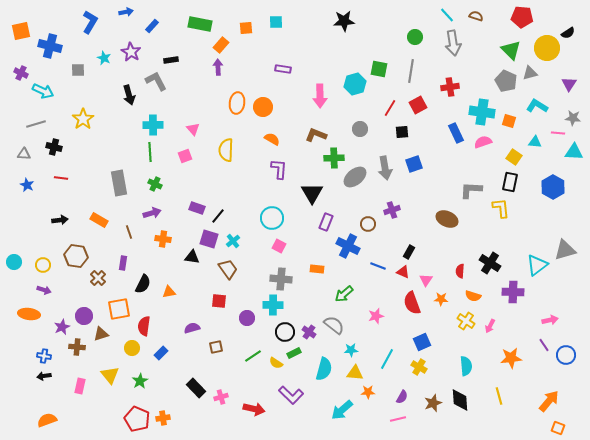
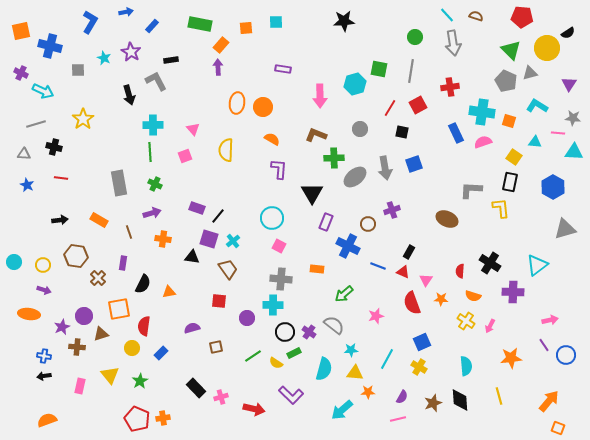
black square at (402, 132): rotated 16 degrees clockwise
gray triangle at (565, 250): moved 21 px up
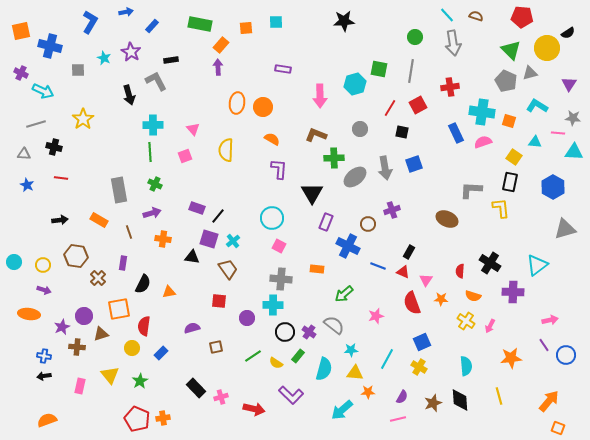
gray rectangle at (119, 183): moved 7 px down
green rectangle at (294, 353): moved 4 px right, 3 px down; rotated 24 degrees counterclockwise
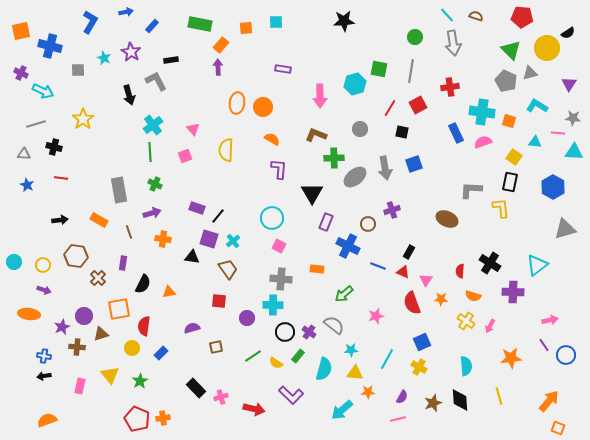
cyan cross at (153, 125): rotated 36 degrees counterclockwise
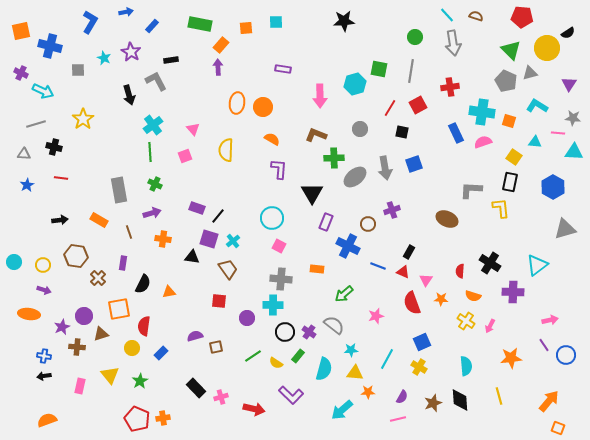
blue star at (27, 185): rotated 16 degrees clockwise
purple semicircle at (192, 328): moved 3 px right, 8 px down
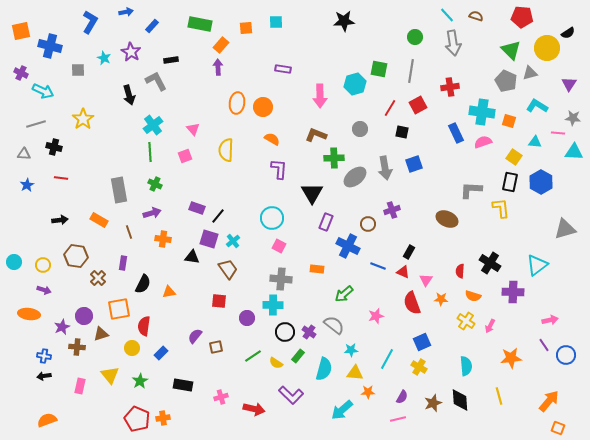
blue hexagon at (553, 187): moved 12 px left, 5 px up
purple semicircle at (195, 336): rotated 35 degrees counterclockwise
black rectangle at (196, 388): moved 13 px left, 3 px up; rotated 36 degrees counterclockwise
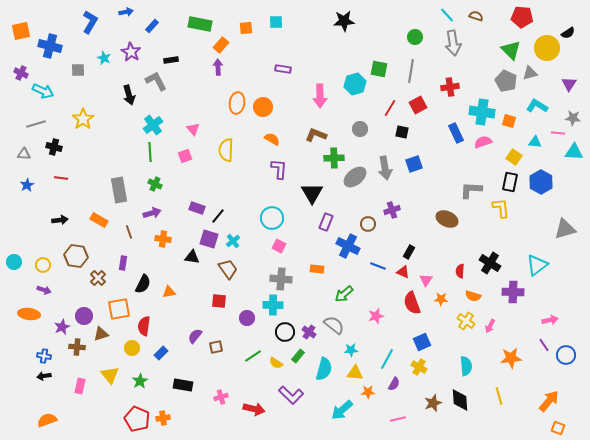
purple semicircle at (402, 397): moved 8 px left, 13 px up
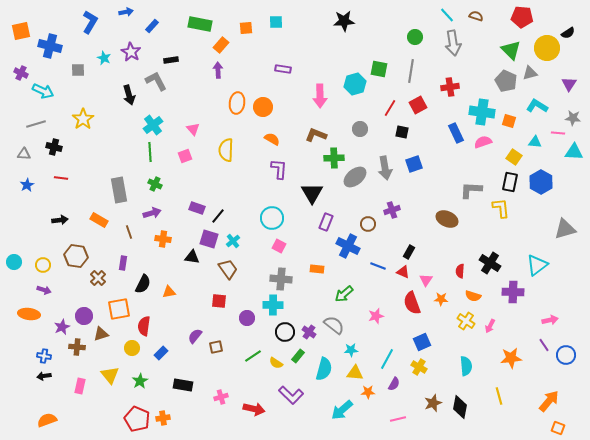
purple arrow at (218, 67): moved 3 px down
black diamond at (460, 400): moved 7 px down; rotated 15 degrees clockwise
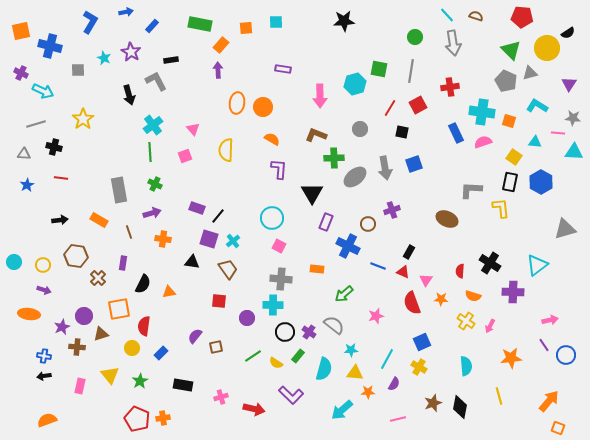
black triangle at (192, 257): moved 5 px down
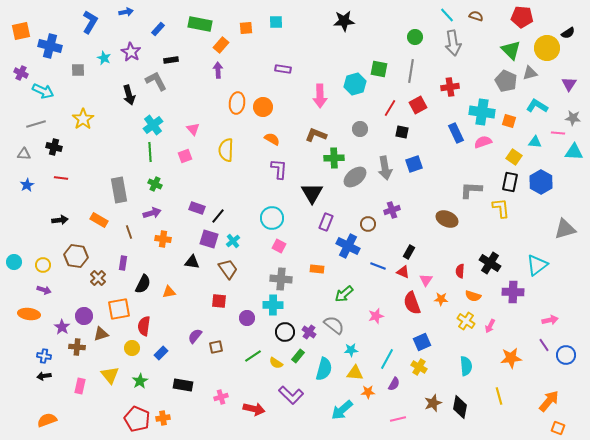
blue rectangle at (152, 26): moved 6 px right, 3 px down
purple star at (62, 327): rotated 14 degrees counterclockwise
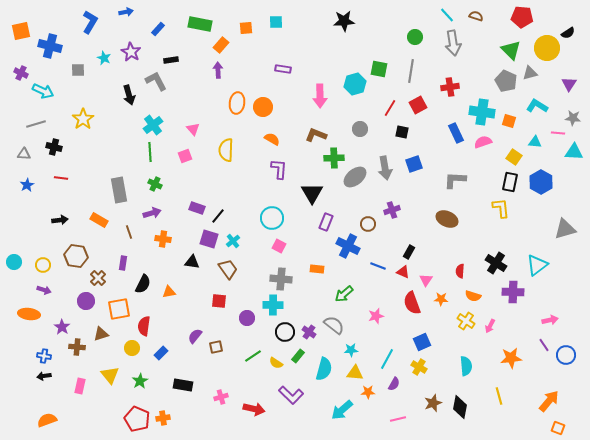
gray L-shape at (471, 190): moved 16 px left, 10 px up
black cross at (490, 263): moved 6 px right
purple circle at (84, 316): moved 2 px right, 15 px up
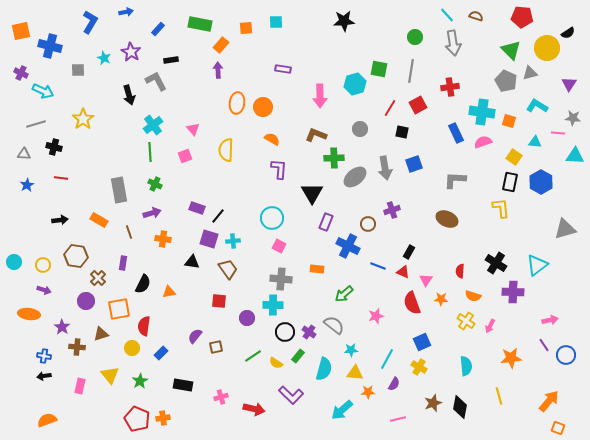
cyan triangle at (574, 152): moved 1 px right, 4 px down
cyan cross at (233, 241): rotated 32 degrees clockwise
